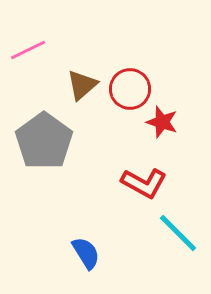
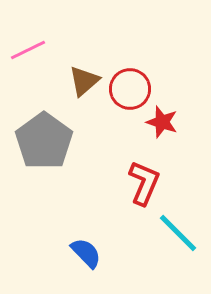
brown triangle: moved 2 px right, 4 px up
red L-shape: rotated 96 degrees counterclockwise
blue semicircle: rotated 12 degrees counterclockwise
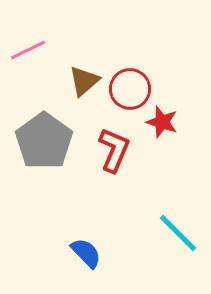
red L-shape: moved 30 px left, 33 px up
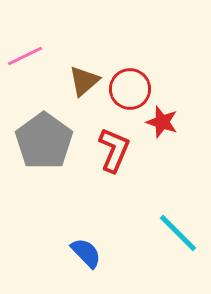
pink line: moved 3 px left, 6 px down
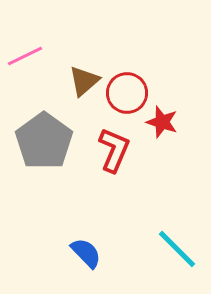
red circle: moved 3 px left, 4 px down
cyan line: moved 1 px left, 16 px down
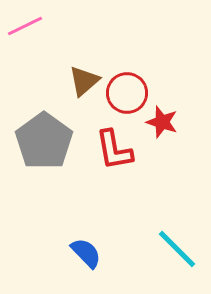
pink line: moved 30 px up
red L-shape: rotated 147 degrees clockwise
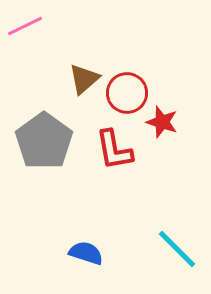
brown triangle: moved 2 px up
blue semicircle: rotated 28 degrees counterclockwise
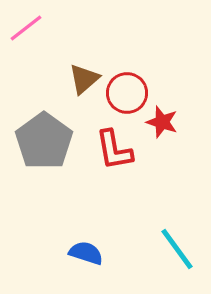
pink line: moved 1 px right, 2 px down; rotated 12 degrees counterclockwise
cyan line: rotated 9 degrees clockwise
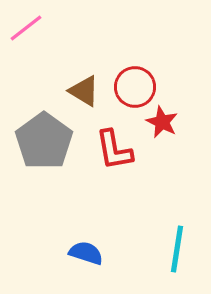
brown triangle: moved 12 px down; rotated 48 degrees counterclockwise
red circle: moved 8 px right, 6 px up
red star: rotated 8 degrees clockwise
cyan line: rotated 45 degrees clockwise
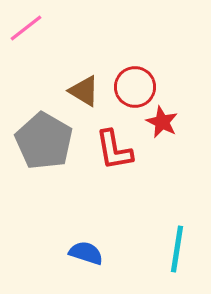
gray pentagon: rotated 6 degrees counterclockwise
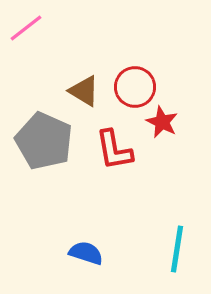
gray pentagon: rotated 6 degrees counterclockwise
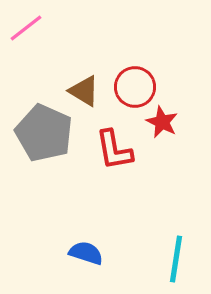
gray pentagon: moved 8 px up
cyan line: moved 1 px left, 10 px down
